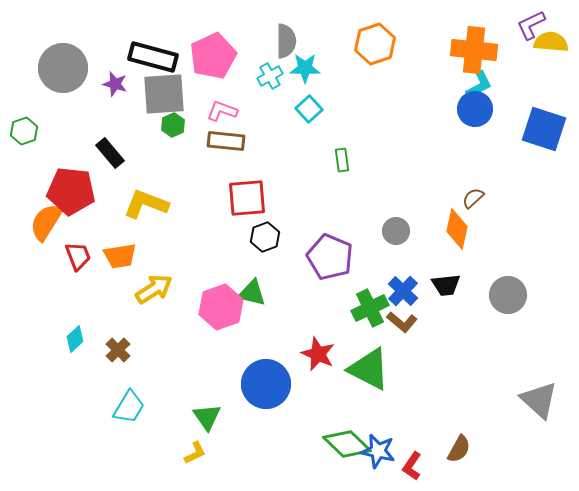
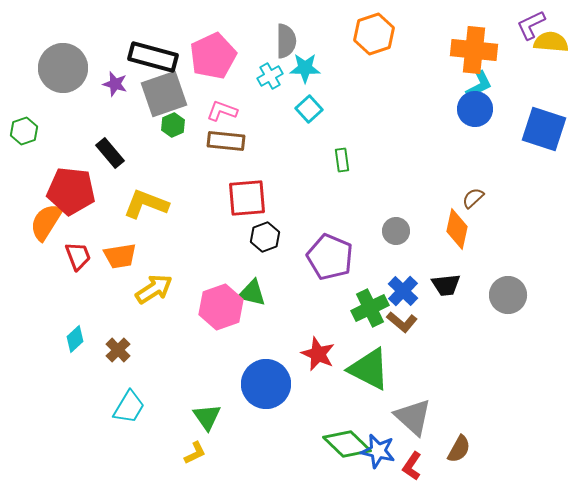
orange hexagon at (375, 44): moved 1 px left, 10 px up
gray square at (164, 94): rotated 15 degrees counterclockwise
gray triangle at (539, 400): moved 126 px left, 17 px down
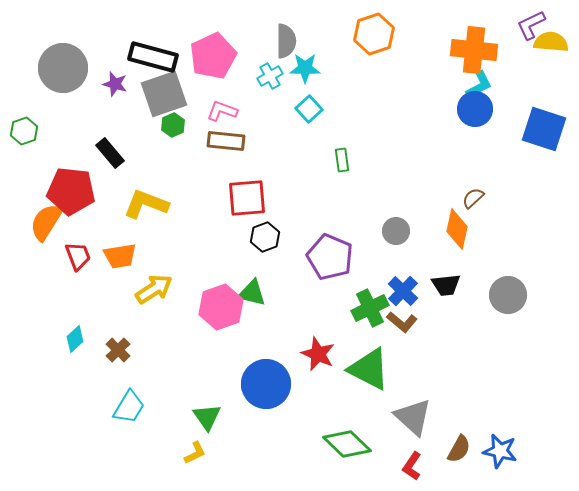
blue star at (378, 451): moved 122 px right
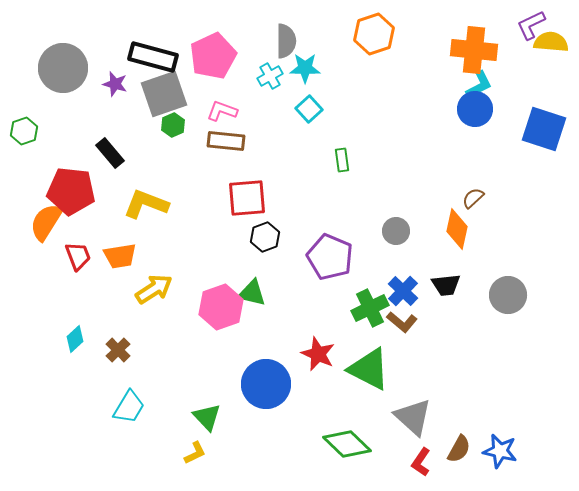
green triangle at (207, 417): rotated 8 degrees counterclockwise
red L-shape at (412, 466): moved 9 px right, 4 px up
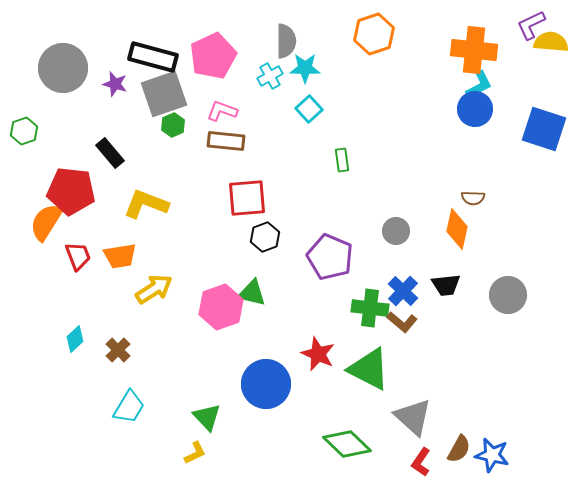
brown semicircle at (473, 198): rotated 135 degrees counterclockwise
green cross at (370, 308): rotated 33 degrees clockwise
blue star at (500, 451): moved 8 px left, 4 px down
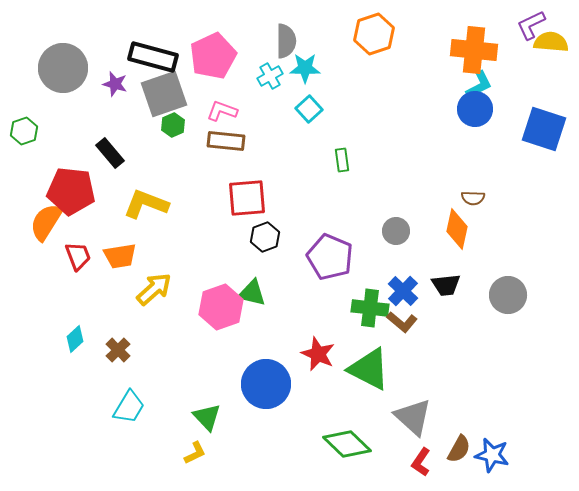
yellow arrow at (154, 289): rotated 9 degrees counterclockwise
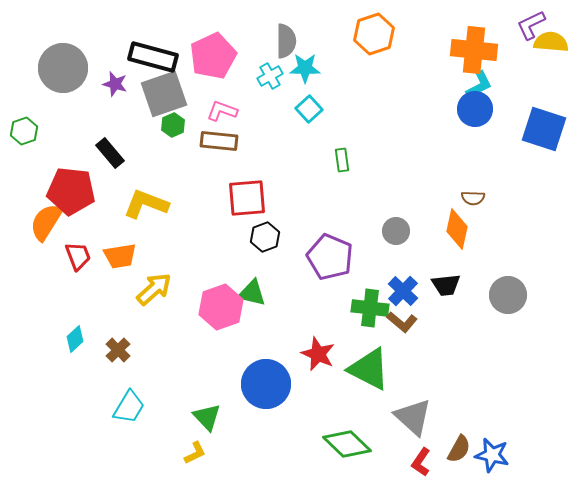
brown rectangle at (226, 141): moved 7 px left
